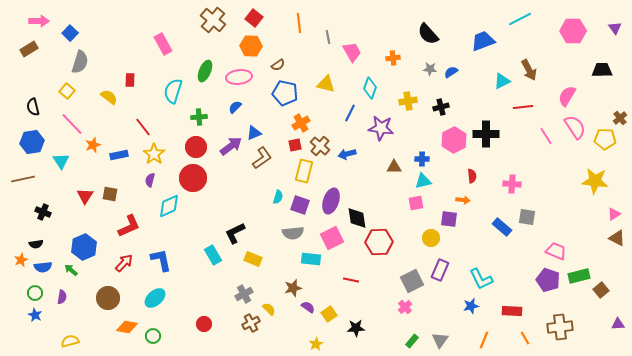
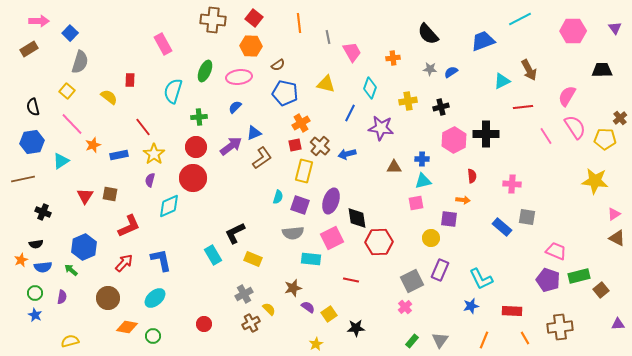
brown cross at (213, 20): rotated 35 degrees counterclockwise
cyan triangle at (61, 161): rotated 30 degrees clockwise
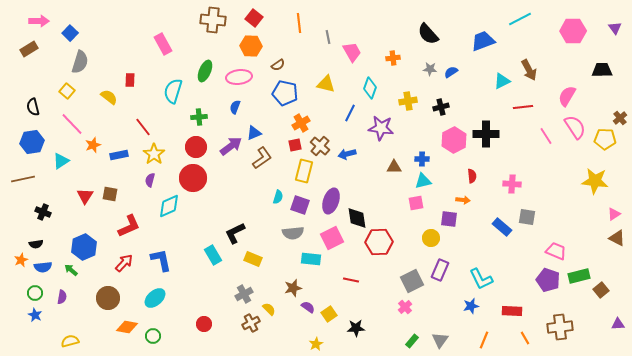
blue semicircle at (235, 107): rotated 24 degrees counterclockwise
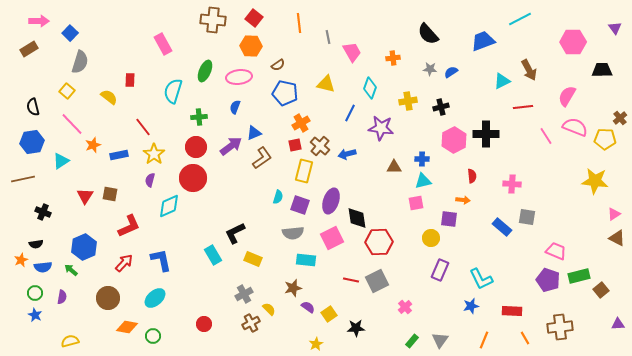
pink hexagon at (573, 31): moved 11 px down
pink semicircle at (575, 127): rotated 35 degrees counterclockwise
cyan rectangle at (311, 259): moved 5 px left, 1 px down
gray square at (412, 281): moved 35 px left
